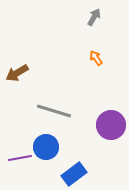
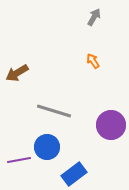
orange arrow: moved 3 px left, 3 px down
blue circle: moved 1 px right
purple line: moved 1 px left, 2 px down
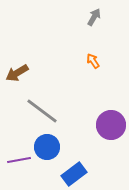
gray line: moved 12 px left; rotated 20 degrees clockwise
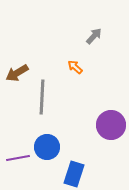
gray arrow: moved 19 px down; rotated 12 degrees clockwise
orange arrow: moved 18 px left, 6 px down; rotated 14 degrees counterclockwise
gray line: moved 14 px up; rotated 56 degrees clockwise
purple line: moved 1 px left, 2 px up
blue rectangle: rotated 35 degrees counterclockwise
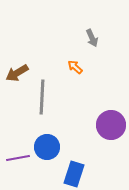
gray arrow: moved 2 px left, 2 px down; rotated 114 degrees clockwise
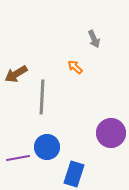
gray arrow: moved 2 px right, 1 px down
brown arrow: moved 1 px left, 1 px down
purple circle: moved 8 px down
